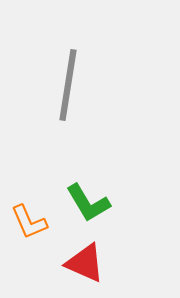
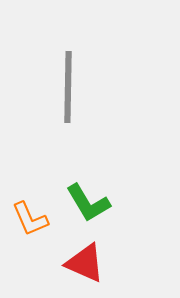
gray line: moved 2 px down; rotated 8 degrees counterclockwise
orange L-shape: moved 1 px right, 3 px up
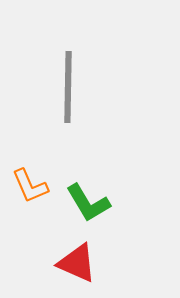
orange L-shape: moved 33 px up
red triangle: moved 8 px left
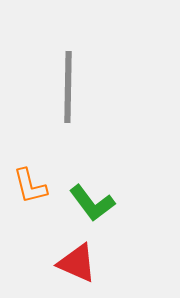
orange L-shape: rotated 9 degrees clockwise
green L-shape: moved 4 px right; rotated 6 degrees counterclockwise
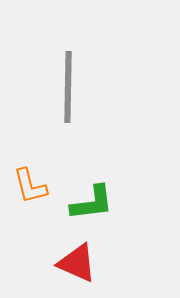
green L-shape: rotated 60 degrees counterclockwise
